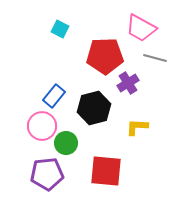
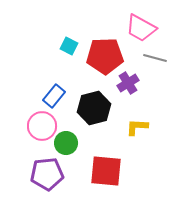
cyan square: moved 9 px right, 17 px down
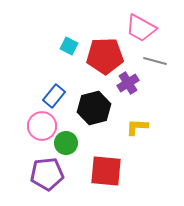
gray line: moved 3 px down
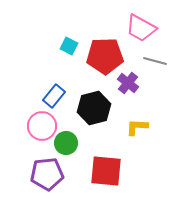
purple cross: rotated 20 degrees counterclockwise
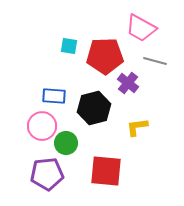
cyan square: rotated 18 degrees counterclockwise
blue rectangle: rotated 55 degrees clockwise
yellow L-shape: rotated 10 degrees counterclockwise
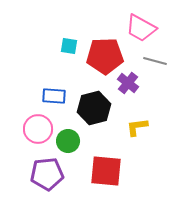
pink circle: moved 4 px left, 3 px down
green circle: moved 2 px right, 2 px up
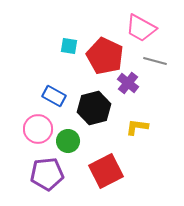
red pentagon: rotated 27 degrees clockwise
blue rectangle: rotated 25 degrees clockwise
yellow L-shape: rotated 15 degrees clockwise
red square: rotated 32 degrees counterclockwise
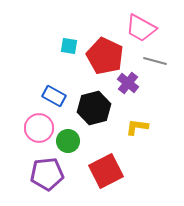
pink circle: moved 1 px right, 1 px up
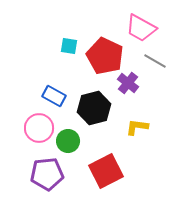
gray line: rotated 15 degrees clockwise
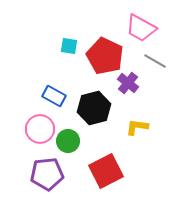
pink circle: moved 1 px right, 1 px down
